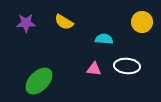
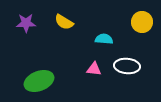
green ellipse: rotated 24 degrees clockwise
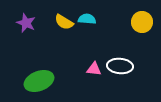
purple star: rotated 24 degrees clockwise
cyan semicircle: moved 17 px left, 20 px up
white ellipse: moved 7 px left
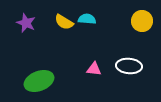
yellow circle: moved 1 px up
white ellipse: moved 9 px right
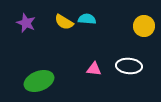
yellow circle: moved 2 px right, 5 px down
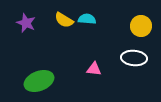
yellow semicircle: moved 2 px up
yellow circle: moved 3 px left
white ellipse: moved 5 px right, 8 px up
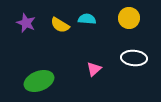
yellow semicircle: moved 4 px left, 5 px down
yellow circle: moved 12 px left, 8 px up
pink triangle: rotated 49 degrees counterclockwise
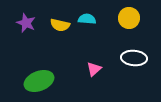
yellow semicircle: rotated 18 degrees counterclockwise
